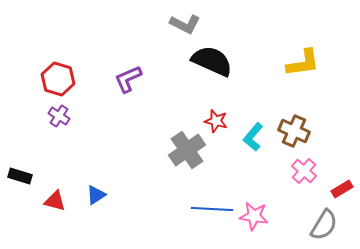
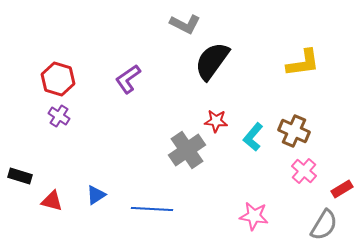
black semicircle: rotated 78 degrees counterclockwise
purple L-shape: rotated 12 degrees counterclockwise
red star: rotated 10 degrees counterclockwise
red triangle: moved 3 px left
blue line: moved 60 px left
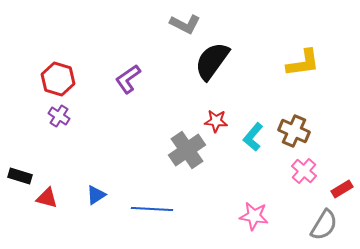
red triangle: moved 5 px left, 3 px up
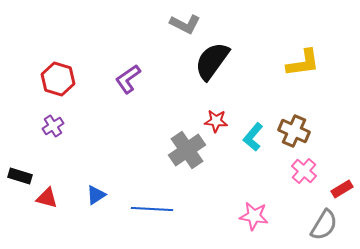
purple cross: moved 6 px left, 10 px down; rotated 25 degrees clockwise
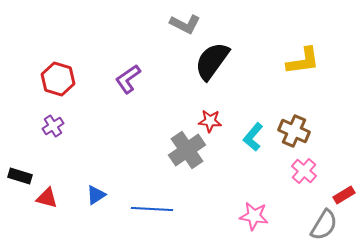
yellow L-shape: moved 2 px up
red star: moved 6 px left
red rectangle: moved 2 px right, 6 px down
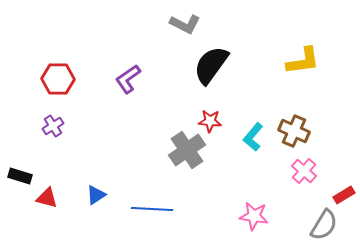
black semicircle: moved 1 px left, 4 px down
red hexagon: rotated 16 degrees counterclockwise
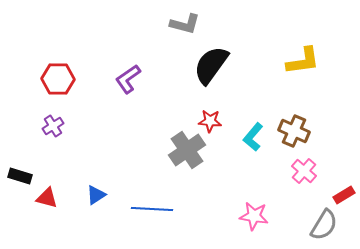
gray L-shape: rotated 12 degrees counterclockwise
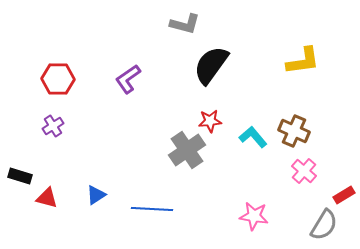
red star: rotated 10 degrees counterclockwise
cyan L-shape: rotated 100 degrees clockwise
